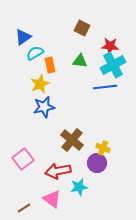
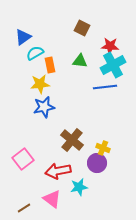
yellow star: rotated 18 degrees clockwise
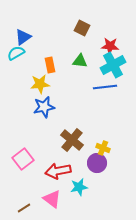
cyan semicircle: moved 19 px left
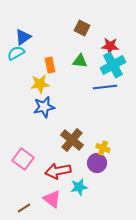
pink square: rotated 15 degrees counterclockwise
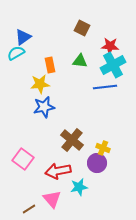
pink triangle: rotated 12 degrees clockwise
brown line: moved 5 px right, 1 px down
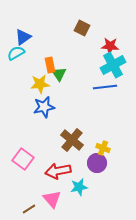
green triangle: moved 21 px left, 13 px down; rotated 49 degrees clockwise
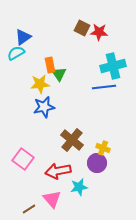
red star: moved 11 px left, 14 px up
cyan cross: moved 1 px down; rotated 15 degrees clockwise
blue line: moved 1 px left
